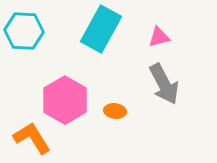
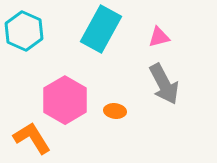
cyan hexagon: rotated 21 degrees clockwise
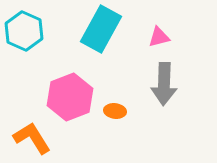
gray arrow: rotated 30 degrees clockwise
pink hexagon: moved 5 px right, 3 px up; rotated 9 degrees clockwise
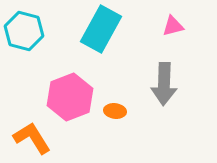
cyan hexagon: rotated 9 degrees counterclockwise
pink triangle: moved 14 px right, 11 px up
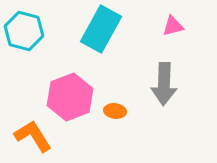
orange L-shape: moved 1 px right, 2 px up
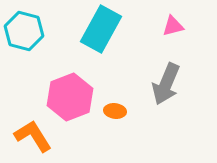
gray arrow: moved 2 px right; rotated 21 degrees clockwise
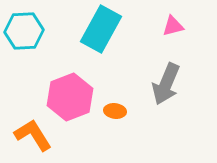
cyan hexagon: rotated 18 degrees counterclockwise
orange L-shape: moved 1 px up
